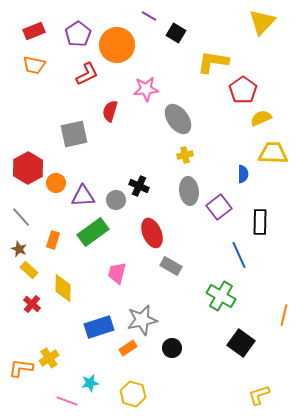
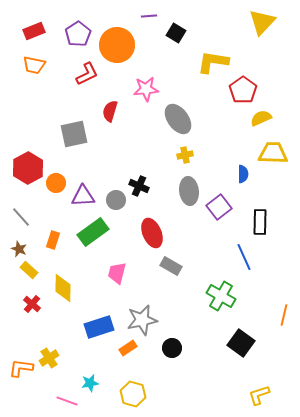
purple line at (149, 16): rotated 35 degrees counterclockwise
blue line at (239, 255): moved 5 px right, 2 px down
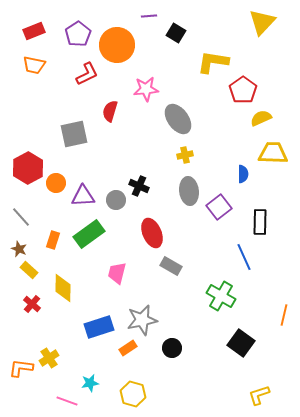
green rectangle at (93, 232): moved 4 px left, 2 px down
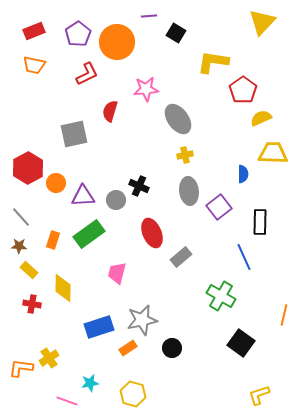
orange circle at (117, 45): moved 3 px up
brown star at (19, 249): moved 3 px up; rotated 21 degrees counterclockwise
gray rectangle at (171, 266): moved 10 px right, 9 px up; rotated 70 degrees counterclockwise
red cross at (32, 304): rotated 30 degrees counterclockwise
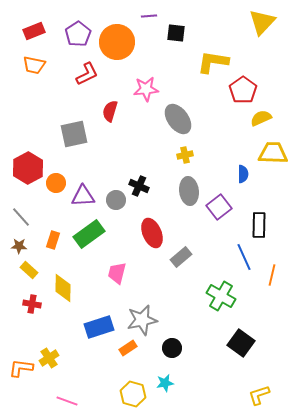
black square at (176, 33): rotated 24 degrees counterclockwise
black rectangle at (260, 222): moved 1 px left, 3 px down
orange line at (284, 315): moved 12 px left, 40 px up
cyan star at (90, 383): moved 75 px right
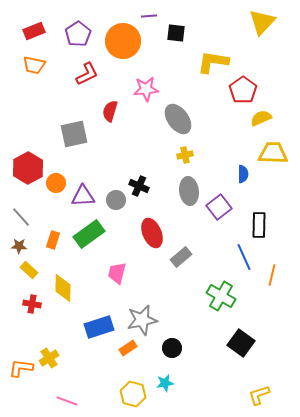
orange circle at (117, 42): moved 6 px right, 1 px up
